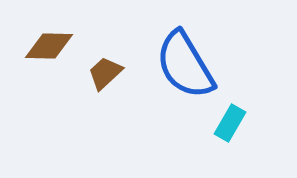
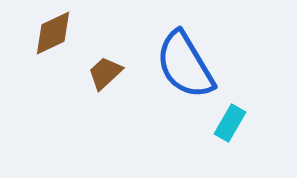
brown diamond: moved 4 px right, 13 px up; rotated 27 degrees counterclockwise
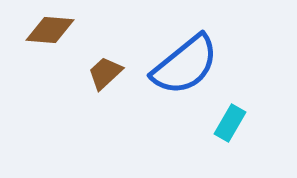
brown diamond: moved 3 px left, 3 px up; rotated 30 degrees clockwise
blue semicircle: rotated 98 degrees counterclockwise
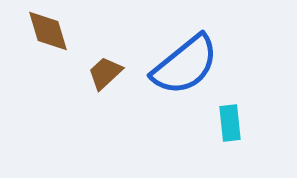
brown diamond: moved 2 px left, 1 px down; rotated 69 degrees clockwise
cyan rectangle: rotated 36 degrees counterclockwise
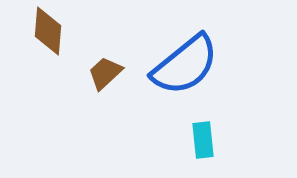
brown diamond: rotated 21 degrees clockwise
cyan rectangle: moved 27 px left, 17 px down
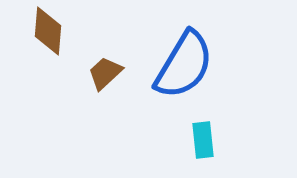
blue semicircle: moved 1 px left; rotated 20 degrees counterclockwise
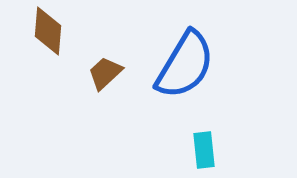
blue semicircle: moved 1 px right
cyan rectangle: moved 1 px right, 10 px down
